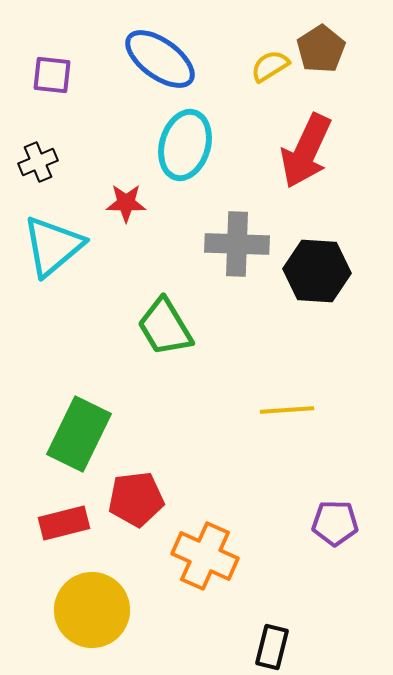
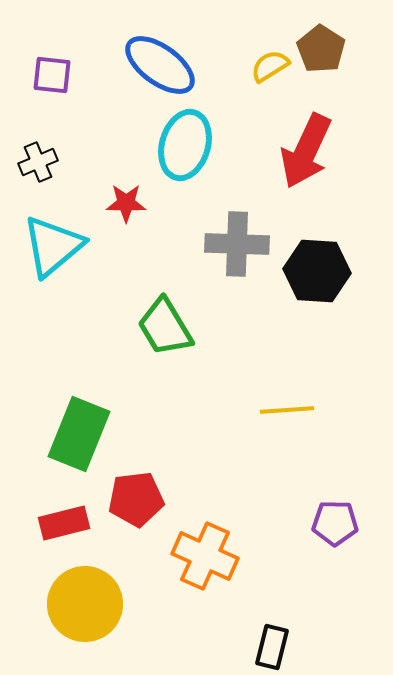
brown pentagon: rotated 6 degrees counterclockwise
blue ellipse: moved 6 px down
green rectangle: rotated 4 degrees counterclockwise
yellow circle: moved 7 px left, 6 px up
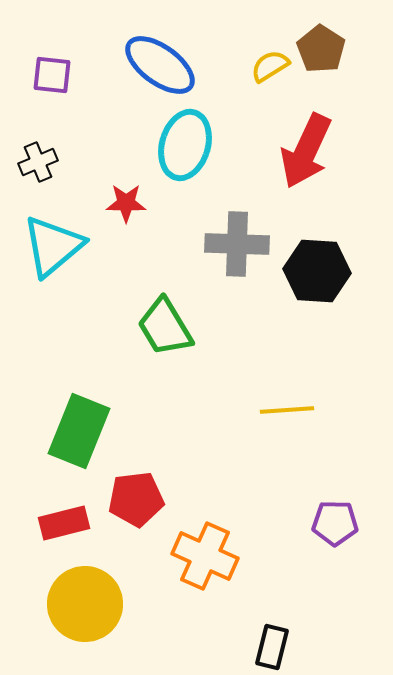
green rectangle: moved 3 px up
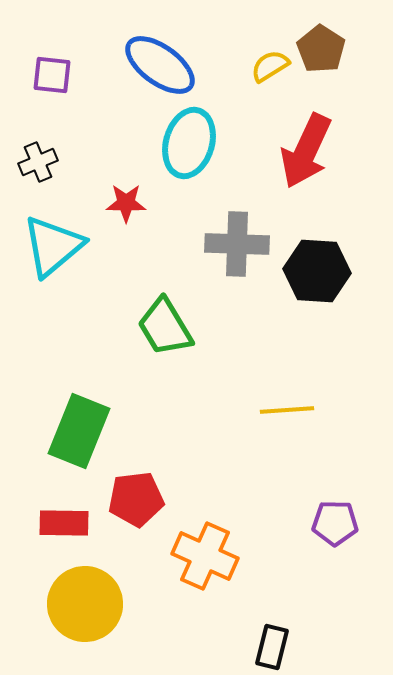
cyan ellipse: moved 4 px right, 2 px up
red rectangle: rotated 15 degrees clockwise
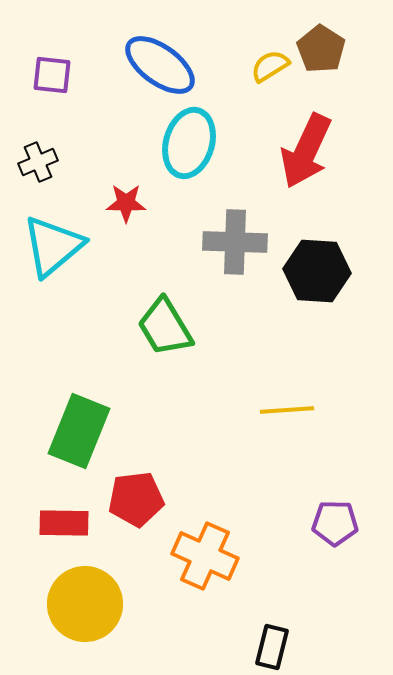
gray cross: moved 2 px left, 2 px up
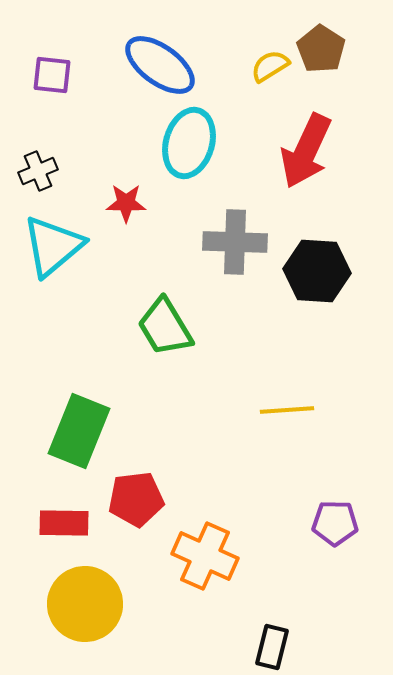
black cross: moved 9 px down
